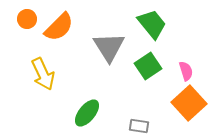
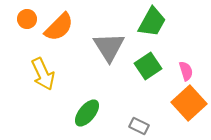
green trapezoid: moved 2 px up; rotated 68 degrees clockwise
gray rectangle: rotated 18 degrees clockwise
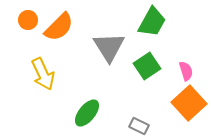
orange circle: moved 1 px right, 1 px down
green square: moved 1 px left
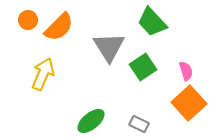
green trapezoid: rotated 108 degrees clockwise
green square: moved 4 px left, 1 px down
yellow arrow: rotated 132 degrees counterclockwise
green ellipse: moved 4 px right, 8 px down; rotated 12 degrees clockwise
gray rectangle: moved 2 px up
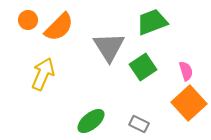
green trapezoid: rotated 112 degrees clockwise
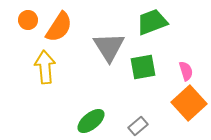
orange semicircle: rotated 12 degrees counterclockwise
green square: rotated 24 degrees clockwise
yellow arrow: moved 2 px right, 7 px up; rotated 28 degrees counterclockwise
gray rectangle: moved 1 px left, 2 px down; rotated 66 degrees counterclockwise
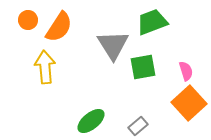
gray triangle: moved 4 px right, 2 px up
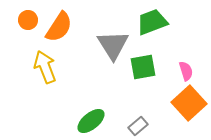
yellow arrow: rotated 16 degrees counterclockwise
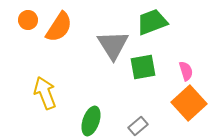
yellow arrow: moved 26 px down
green ellipse: rotated 32 degrees counterclockwise
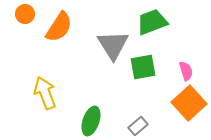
orange circle: moved 3 px left, 6 px up
